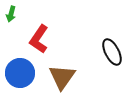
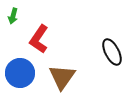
green arrow: moved 2 px right, 2 px down
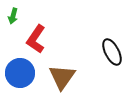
red L-shape: moved 3 px left
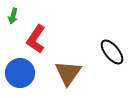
black ellipse: rotated 12 degrees counterclockwise
brown triangle: moved 6 px right, 4 px up
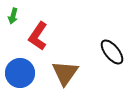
red L-shape: moved 2 px right, 3 px up
brown triangle: moved 3 px left
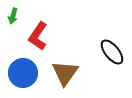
blue circle: moved 3 px right
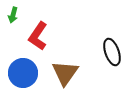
green arrow: moved 1 px up
black ellipse: rotated 20 degrees clockwise
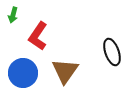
brown triangle: moved 2 px up
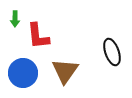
green arrow: moved 2 px right, 4 px down; rotated 14 degrees counterclockwise
red L-shape: rotated 40 degrees counterclockwise
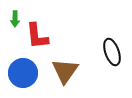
red L-shape: moved 1 px left
